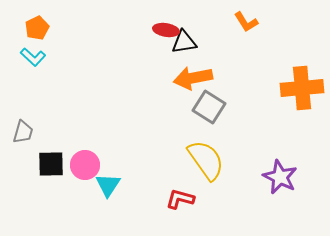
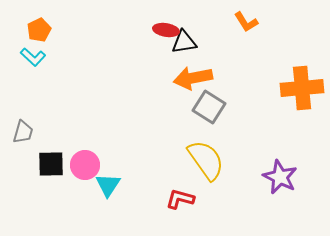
orange pentagon: moved 2 px right, 2 px down
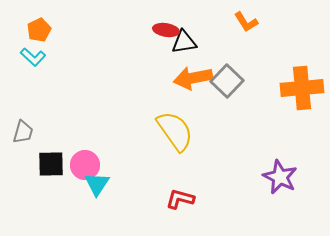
gray square: moved 18 px right, 26 px up; rotated 12 degrees clockwise
yellow semicircle: moved 31 px left, 29 px up
cyan triangle: moved 11 px left, 1 px up
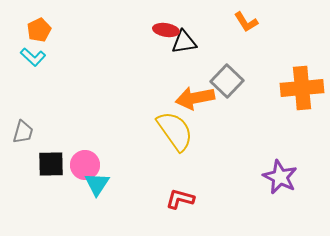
orange arrow: moved 2 px right, 20 px down
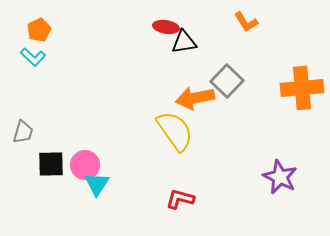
red ellipse: moved 3 px up
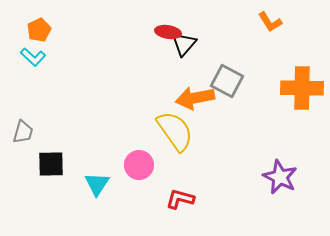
orange L-shape: moved 24 px right
red ellipse: moved 2 px right, 5 px down
black triangle: moved 2 px down; rotated 40 degrees counterclockwise
gray square: rotated 16 degrees counterclockwise
orange cross: rotated 6 degrees clockwise
pink circle: moved 54 px right
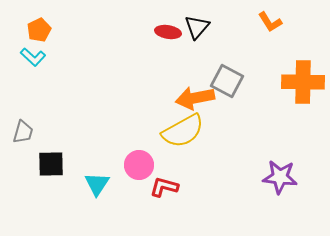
black triangle: moved 13 px right, 17 px up
orange cross: moved 1 px right, 6 px up
yellow semicircle: moved 8 px right; rotated 96 degrees clockwise
purple star: rotated 20 degrees counterclockwise
red L-shape: moved 16 px left, 12 px up
